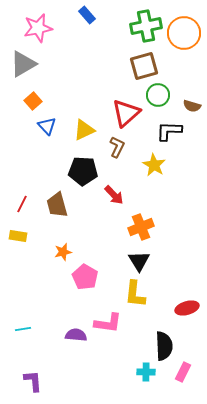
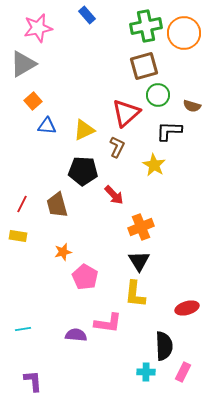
blue triangle: rotated 42 degrees counterclockwise
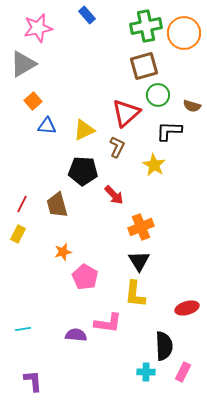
yellow rectangle: moved 2 px up; rotated 72 degrees counterclockwise
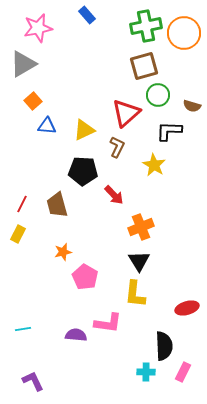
purple L-shape: rotated 20 degrees counterclockwise
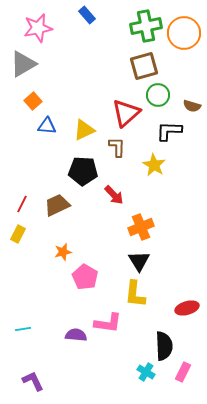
brown L-shape: rotated 25 degrees counterclockwise
brown trapezoid: rotated 80 degrees clockwise
cyan cross: rotated 30 degrees clockwise
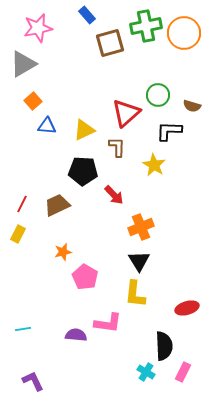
brown square: moved 34 px left, 23 px up
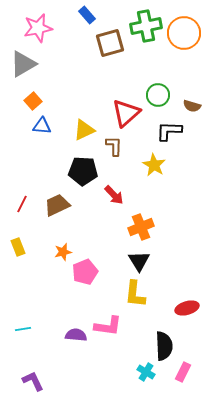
blue triangle: moved 5 px left
brown L-shape: moved 3 px left, 1 px up
yellow rectangle: moved 13 px down; rotated 48 degrees counterclockwise
pink pentagon: moved 5 px up; rotated 20 degrees clockwise
pink L-shape: moved 3 px down
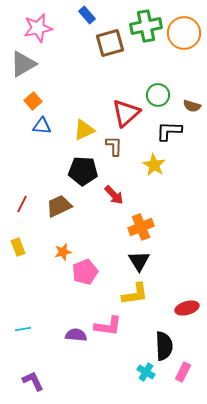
brown trapezoid: moved 2 px right, 1 px down
yellow L-shape: rotated 104 degrees counterclockwise
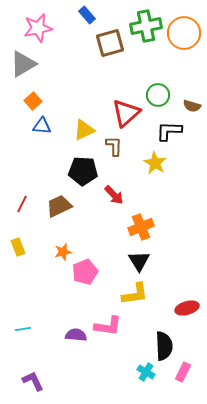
yellow star: moved 1 px right, 2 px up
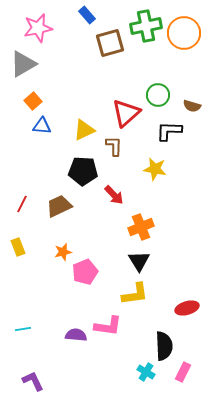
yellow star: moved 6 px down; rotated 20 degrees counterclockwise
